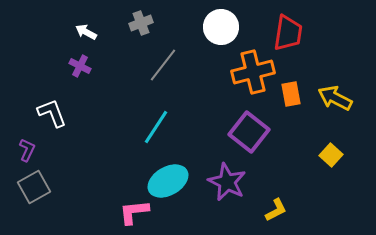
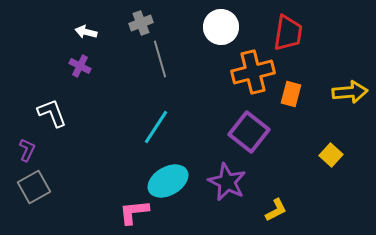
white arrow: rotated 15 degrees counterclockwise
gray line: moved 3 px left, 6 px up; rotated 54 degrees counterclockwise
orange rectangle: rotated 25 degrees clockwise
yellow arrow: moved 15 px right, 6 px up; rotated 148 degrees clockwise
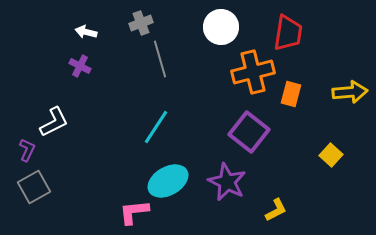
white L-shape: moved 2 px right, 9 px down; rotated 84 degrees clockwise
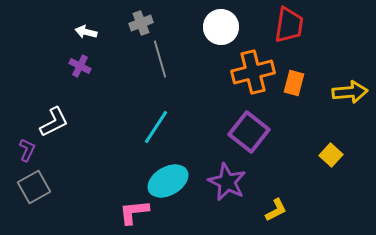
red trapezoid: moved 1 px right, 8 px up
orange rectangle: moved 3 px right, 11 px up
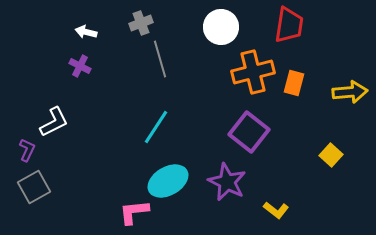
yellow L-shape: rotated 65 degrees clockwise
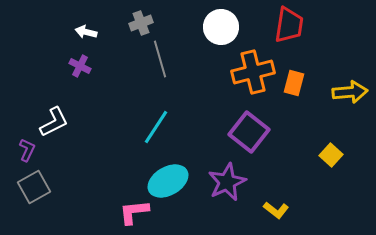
purple star: rotated 21 degrees clockwise
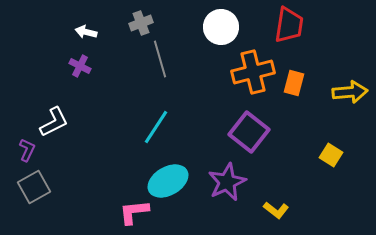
yellow square: rotated 10 degrees counterclockwise
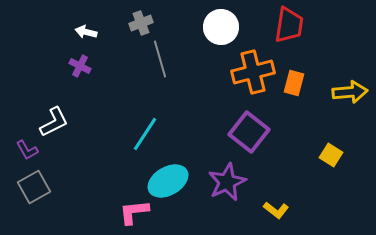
cyan line: moved 11 px left, 7 px down
purple L-shape: rotated 125 degrees clockwise
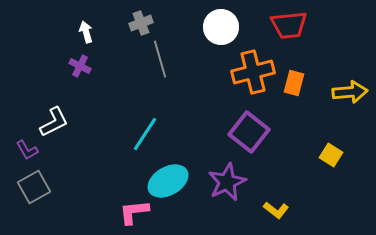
red trapezoid: rotated 75 degrees clockwise
white arrow: rotated 60 degrees clockwise
